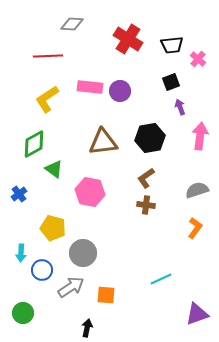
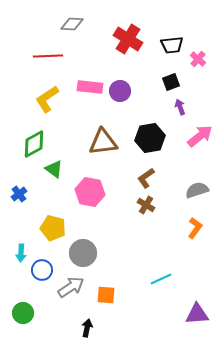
pink arrow: rotated 44 degrees clockwise
brown cross: rotated 24 degrees clockwise
purple triangle: rotated 15 degrees clockwise
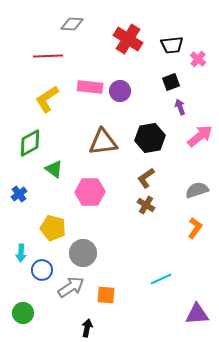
green diamond: moved 4 px left, 1 px up
pink hexagon: rotated 12 degrees counterclockwise
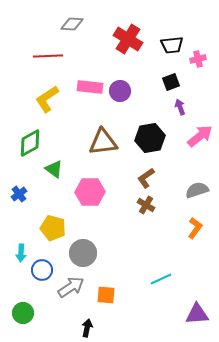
pink cross: rotated 35 degrees clockwise
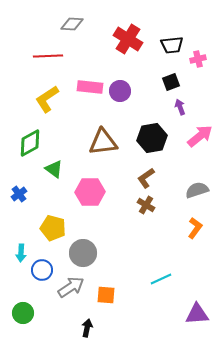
black hexagon: moved 2 px right
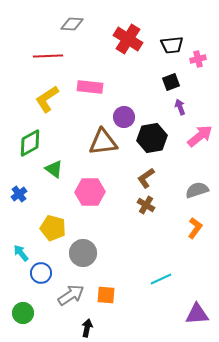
purple circle: moved 4 px right, 26 px down
cyan arrow: rotated 138 degrees clockwise
blue circle: moved 1 px left, 3 px down
gray arrow: moved 8 px down
